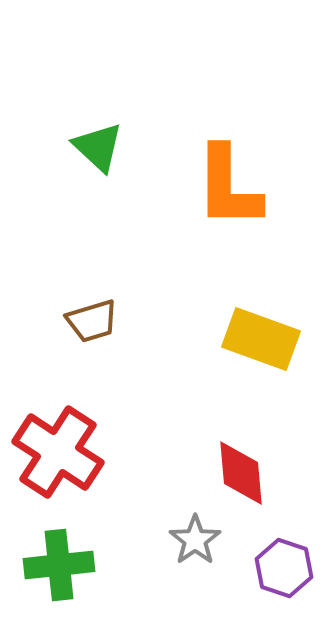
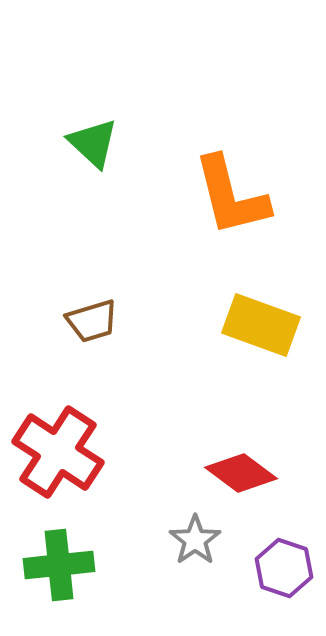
green triangle: moved 5 px left, 4 px up
orange L-shape: moved 3 px right, 9 px down; rotated 14 degrees counterclockwise
yellow rectangle: moved 14 px up
red diamond: rotated 48 degrees counterclockwise
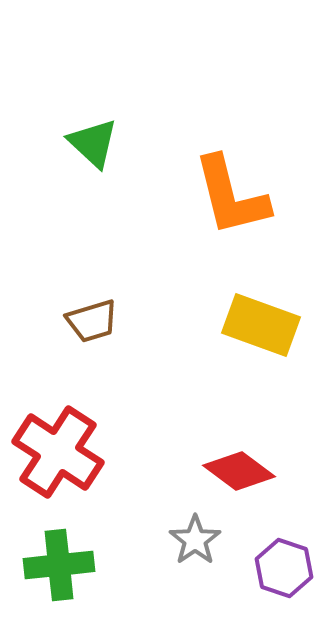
red diamond: moved 2 px left, 2 px up
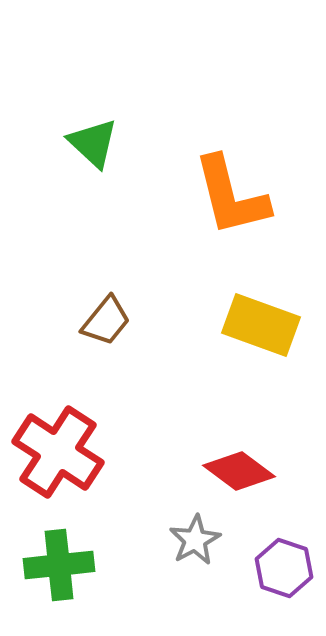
brown trapezoid: moved 14 px right; rotated 34 degrees counterclockwise
gray star: rotated 6 degrees clockwise
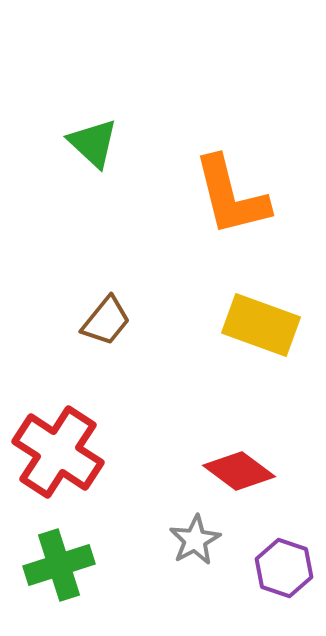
green cross: rotated 12 degrees counterclockwise
